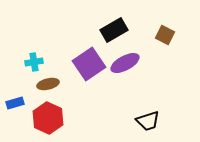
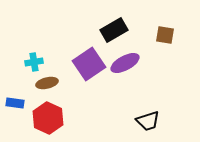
brown square: rotated 18 degrees counterclockwise
brown ellipse: moved 1 px left, 1 px up
blue rectangle: rotated 24 degrees clockwise
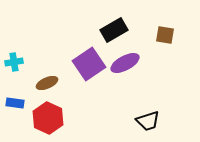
cyan cross: moved 20 px left
brown ellipse: rotated 10 degrees counterclockwise
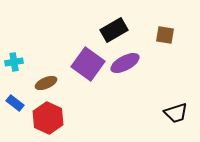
purple square: moved 1 px left; rotated 20 degrees counterclockwise
brown ellipse: moved 1 px left
blue rectangle: rotated 30 degrees clockwise
black trapezoid: moved 28 px right, 8 px up
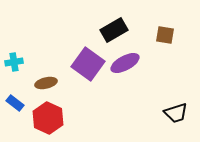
brown ellipse: rotated 10 degrees clockwise
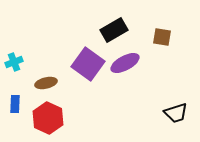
brown square: moved 3 px left, 2 px down
cyan cross: rotated 12 degrees counterclockwise
blue rectangle: moved 1 px down; rotated 54 degrees clockwise
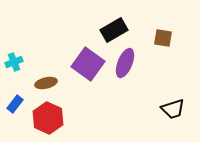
brown square: moved 1 px right, 1 px down
purple ellipse: rotated 40 degrees counterclockwise
blue rectangle: rotated 36 degrees clockwise
black trapezoid: moved 3 px left, 4 px up
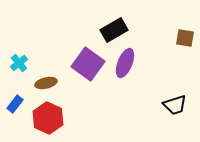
brown square: moved 22 px right
cyan cross: moved 5 px right, 1 px down; rotated 18 degrees counterclockwise
black trapezoid: moved 2 px right, 4 px up
